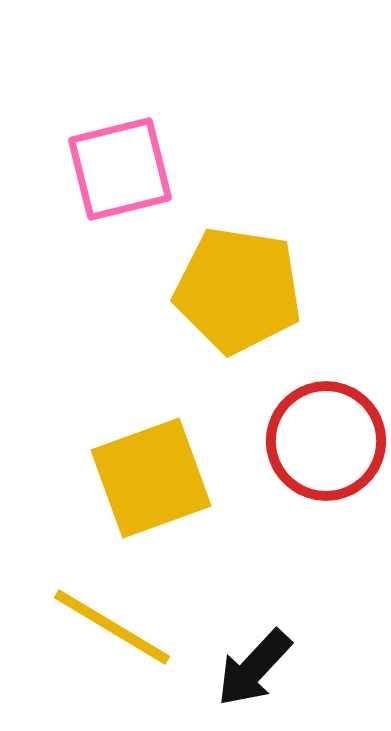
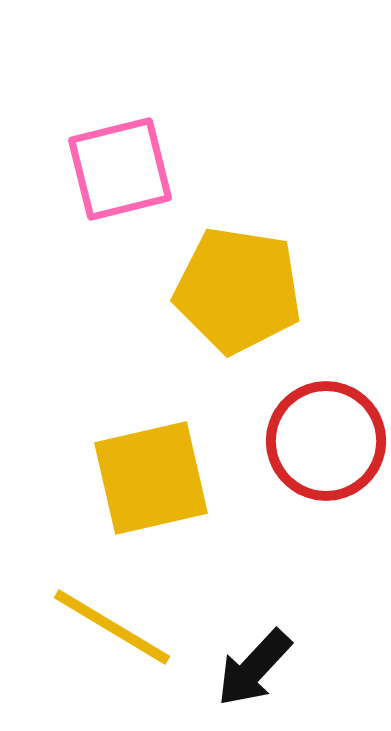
yellow square: rotated 7 degrees clockwise
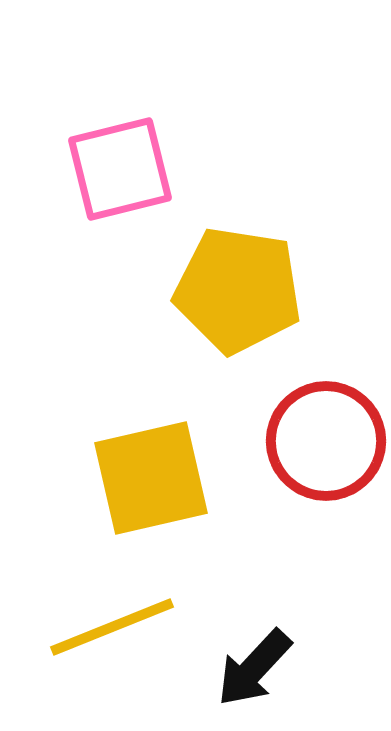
yellow line: rotated 53 degrees counterclockwise
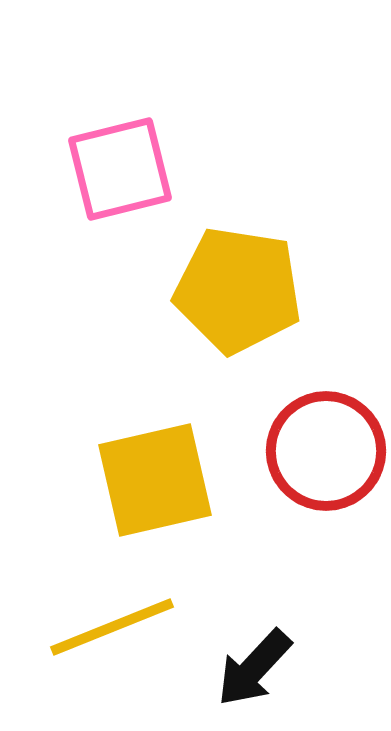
red circle: moved 10 px down
yellow square: moved 4 px right, 2 px down
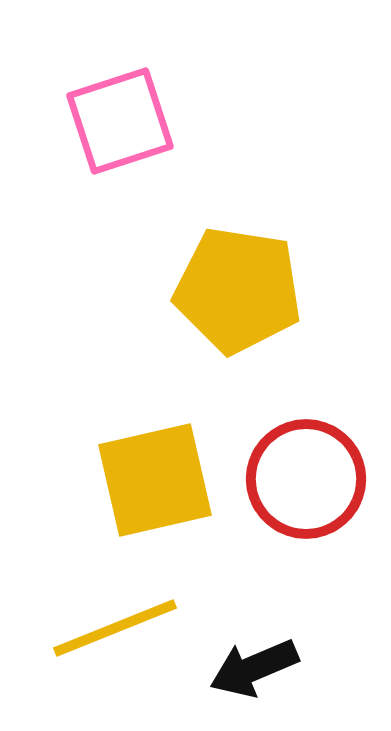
pink square: moved 48 px up; rotated 4 degrees counterclockwise
red circle: moved 20 px left, 28 px down
yellow line: moved 3 px right, 1 px down
black arrow: rotated 24 degrees clockwise
